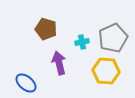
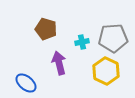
gray pentagon: rotated 20 degrees clockwise
yellow hexagon: rotated 20 degrees clockwise
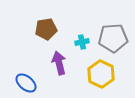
brown pentagon: rotated 25 degrees counterclockwise
yellow hexagon: moved 5 px left, 3 px down
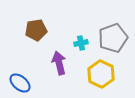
brown pentagon: moved 10 px left, 1 px down
gray pentagon: rotated 16 degrees counterclockwise
cyan cross: moved 1 px left, 1 px down
blue ellipse: moved 6 px left
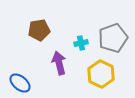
brown pentagon: moved 3 px right
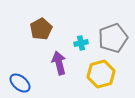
brown pentagon: moved 2 px right, 1 px up; rotated 20 degrees counterclockwise
yellow hexagon: rotated 20 degrees clockwise
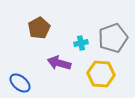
brown pentagon: moved 2 px left, 1 px up
purple arrow: rotated 60 degrees counterclockwise
yellow hexagon: rotated 20 degrees clockwise
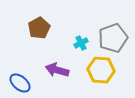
cyan cross: rotated 16 degrees counterclockwise
purple arrow: moved 2 px left, 7 px down
yellow hexagon: moved 4 px up
